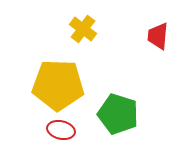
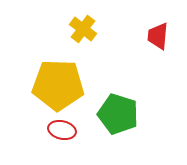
red ellipse: moved 1 px right
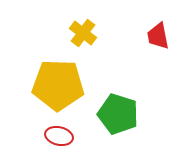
yellow cross: moved 4 px down
red trapezoid: rotated 16 degrees counterclockwise
red ellipse: moved 3 px left, 6 px down
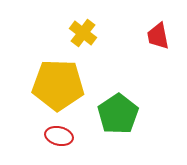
green pentagon: rotated 21 degrees clockwise
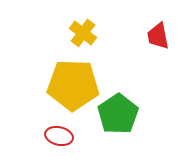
yellow pentagon: moved 15 px right
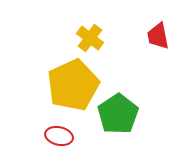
yellow cross: moved 7 px right, 5 px down
yellow pentagon: rotated 27 degrees counterclockwise
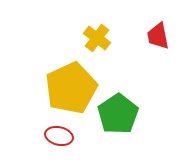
yellow cross: moved 7 px right
yellow pentagon: moved 2 px left, 3 px down
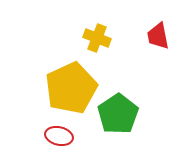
yellow cross: rotated 16 degrees counterclockwise
